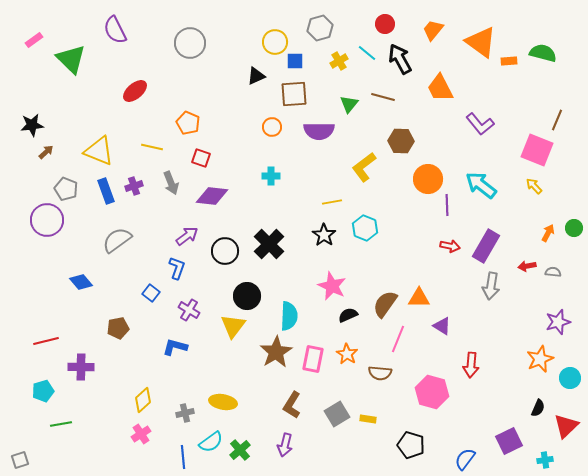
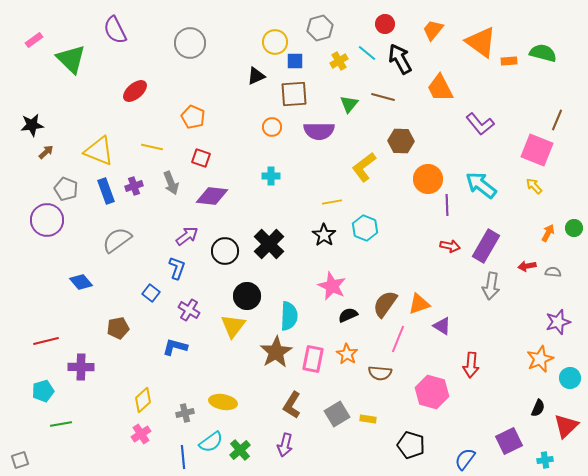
orange pentagon at (188, 123): moved 5 px right, 6 px up
orange triangle at (419, 298): moved 6 px down; rotated 20 degrees counterclockwise
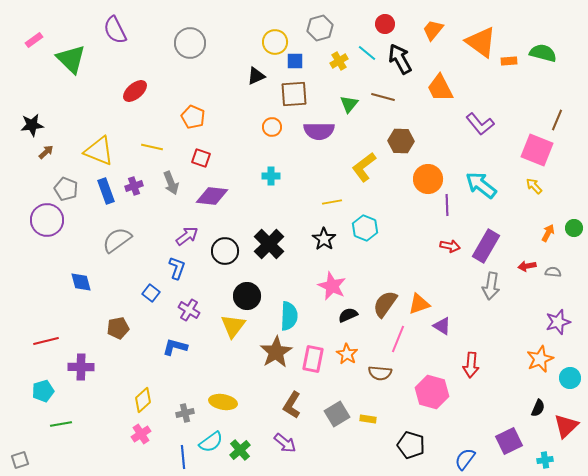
black star at (324, 235): moved 4 px down
blue diamond at (81, 282): rotated 25 degrees clockwise
purple arrow at (285, 445): moved 2 px up; rotated 65 degrees counterclockwise
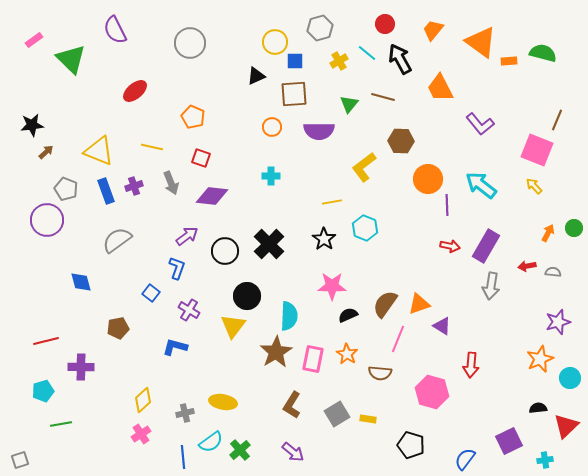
pink star at (332, 286): rotated 24 degrees counterclockwise
black semicircle at (538, 408): rotated 120 degrees counterclockwise
purple arrow at (285, 443): moved 8 px right, 9 px down
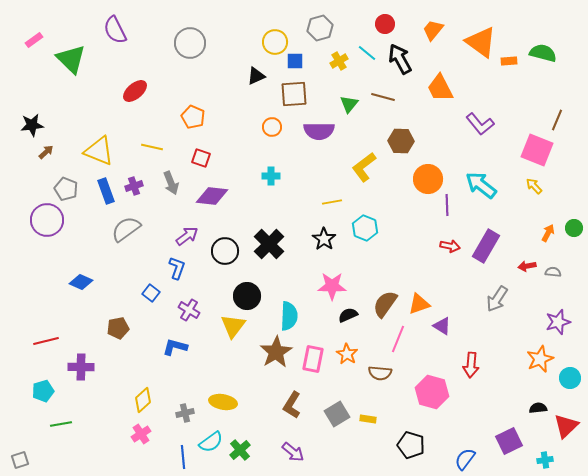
gray semicircle at (117, 240): moved 9 px right, 11 px up
blue diamond at (81, 282): rotated 50 degrees counterclockwise
gray arrow at (491, 286): moved 6 px right, 13 px down; rotated 24 degrees clockwise
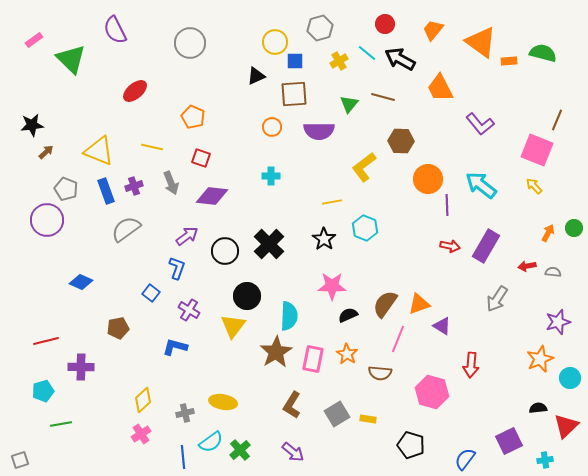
black arrow at (400, 59): rotated 32 degrees counterclockwise
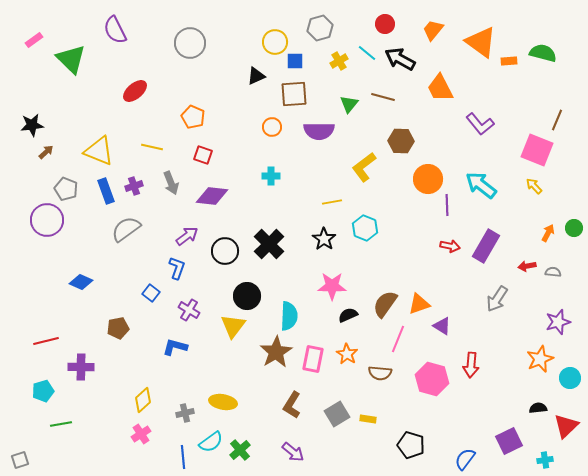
red square at (201, 158): moved 2 px right, 3 px up
pink hexagon at (432, 392): moved 13 px up
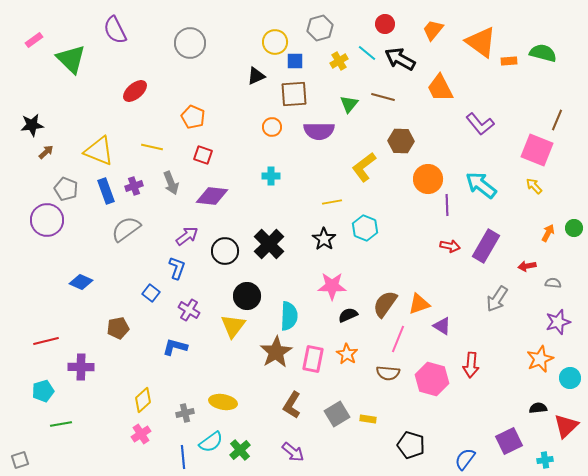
gray semicircle at (553, 272): moved 11 px down
brown semicircle at (380, 373): moved 8 px right
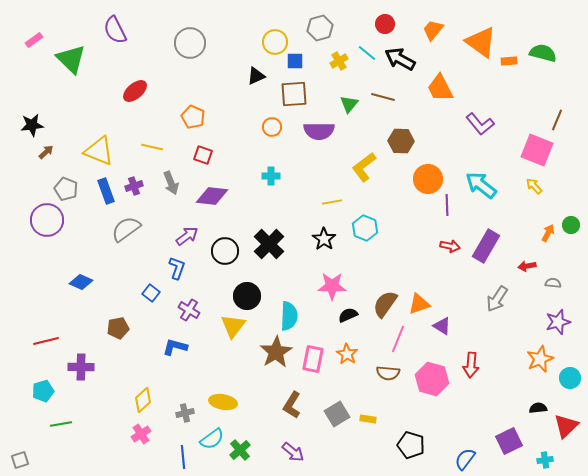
green circle at (574, 228): moved 3 px left, 3 px up
cyan semicircle at (211, 442): moved 1 px right, 3 px up
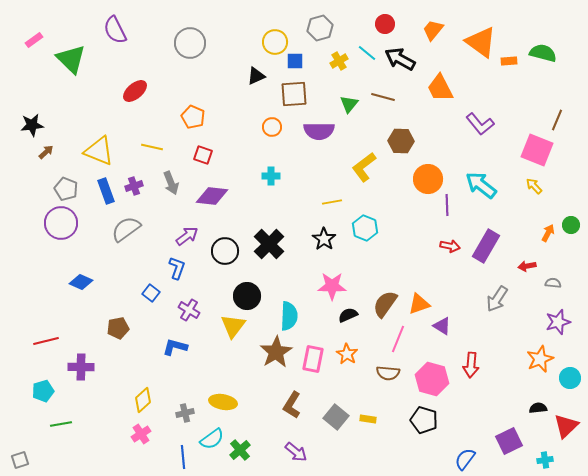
purple circle at (47, 220): moved 14 px right, 3 px down
gray square at (337, 414): moved 1 px left, 3 px down; rotated 20 degrees counterclockwise
black pentagon at (411, 445): moved 13 px right, 25 px up
purple arrow at (293, 452): moved 3 px right
